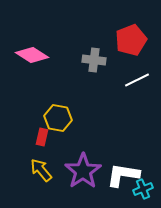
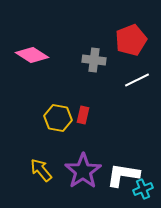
red rectangle: moved 41 px right, 22 px up
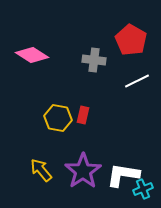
red pentagon: rotated 20 degrees counterclockwise
white line: moved 1 px down
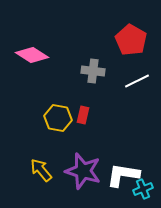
gray cross: moved 1 px left, 11 px down
purple star: rotated 21 degrees counterclockwise
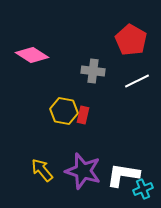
yellow hexagon: moved 6 px right, 7 px up
yellow arrow: moved 1 px right
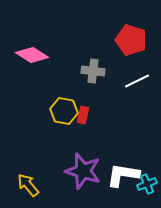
red pentagon: rotated 12 degrees counterclockwise
yellow arrow: moved 14 px left, 15 px down
cyan cross: moved 4 px right, 5 px up
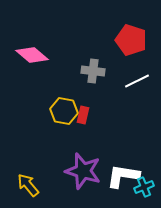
pink diamond: rotated 8 degrees clockwise
white L-shape: moved 1 px down
cyan cross: moved 3 px left, 3 px down
